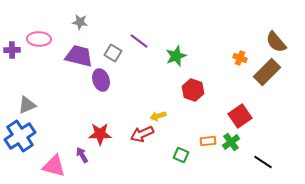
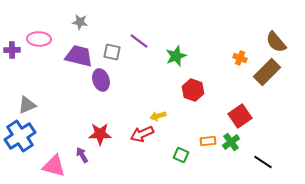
gray square: moved 1 px left, 1 px up; rotated 18 degrees counterclockwise
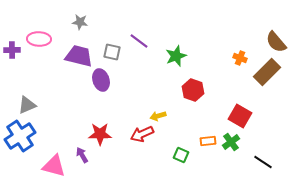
red square: rotated 25 degrees counterclockwise
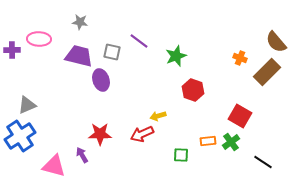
green square: rotated 21 degrees counterclockwise
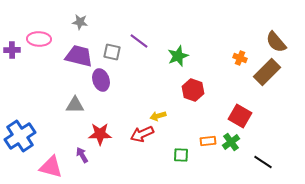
green star: moved 2 px right
gray triangle: moved 48 px right; rotated 24 degrees clockwise
pink triangle: moved 3 px left, 1 px down
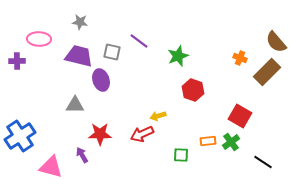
purple cross: moved 5 px right, 11 px down
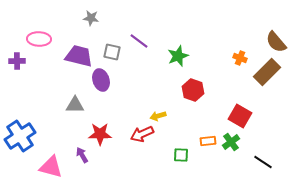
gray star: moved 11 px right, 4 px up
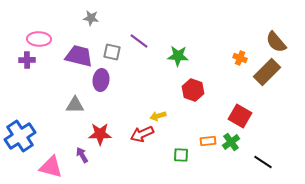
green star: rotated 25 degrees clockwise
purple cross: moved 10 px right, 1 px up
purple ellipse: rotated 25 degrees clockwise
